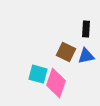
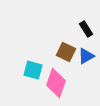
black rectangle: rotated 35 degrees counterclockwise
blue triangle: rotated 18 degrees counterclockwise
cyan square: moved 5 px left, 4 px up
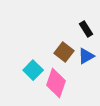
brown square: moved 2 px left; rotated 12 degrees clockwise
cyan square: rotated 30 degrees clockwise
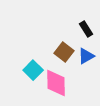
pink diamond: rotated 20 degrees counterclockwise
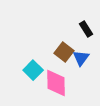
blue triangle: moved 5 px left, 2 px down; rotated 24 degrees counterclockwise
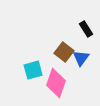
cyan square: rotated 30 degrees clockwise
pink diamond: rotated 20 degrees clockwise
